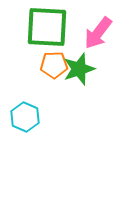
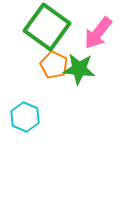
green square: rotated 33 degrees clockwise
orange pentagon: rotated 28 degrees clockwise
green star: rotated 24 degrees clockwise
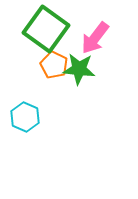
green square: moved 1 px left, 2 px down
pink arrow: moved 3 px left, 5 px down
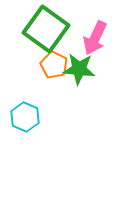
pink arrow: rotated 12 degrees counterclockwise
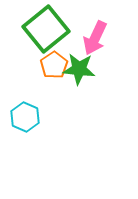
green square: rotated 15 degrees clockwise
orange pentagon: rotated 12 degrees clockwise
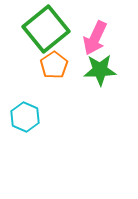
green star: moved 21 px right, 1 px down; rotated 8 degrees counterclockwise
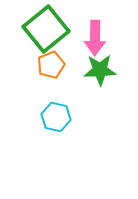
pink arrow: rotated 24 degrees counterclockwise
orange pentagon: moved 3 px left; rotated 12 degrees clockwise
cyan hexagon: moved 31 px right; rotated 12 degrees counterclockwise
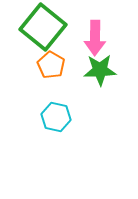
green square: moved 3 px left, 2 px up; rotated 12 degrees counterclockwise
orange pentagon: rotated 20 degrees counterclockwise
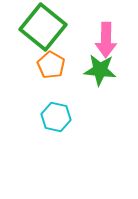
pink arrow: moved 11 px right, 2 px down
green star: rotated 8 degrees clockwise
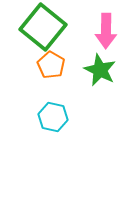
pink arrow: moved 9 px up
green star: rotated 20 degrees clockwise
cyan hexagon: moved 3 px left
